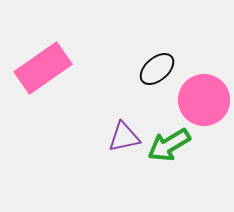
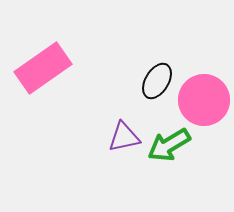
black ellipse: moved 12 px down; rotated 18 degrees counterclockwise
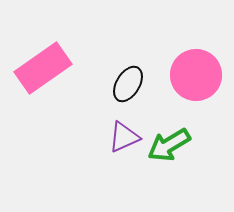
black ellipse: moved 29 px left, 3 px down
pink circle: moved 8 px left, 25 px up
purple triangle: rotated 12 degrees counterclockwise
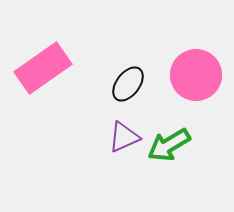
black ellipse: rotated 6 degrees clockwise
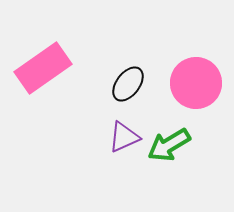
pink circle: moved 8 px down
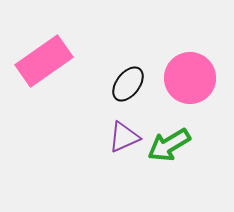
pink rectangle: moved 1 px right, 7 px up
pink circle: moved 6 px left, 5 px up
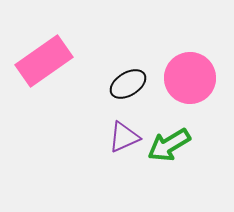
black ellipse: rotated 21 degrees clockwise
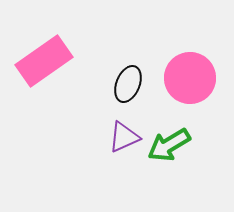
black ellipse: rotated 36 degrees counterclockwise
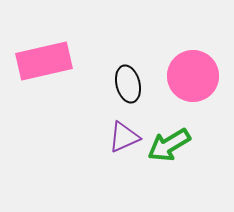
pink rectangle: rotated 22 degrees clockwise
pink circle: moved 3 px right, 2 px up
black ellipse: rotated 36 degrees counterclockwise
